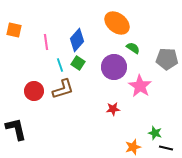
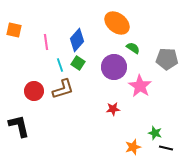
black L-shape: moved 3 px right, 3 px up
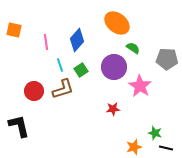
green square: moved 3 px right, 7 px down; rotated 24 degrees clockwise
orange star: moved 1 px right
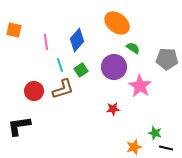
black L-shape: rotated 85 degrees counterclockwise
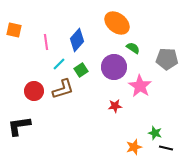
cyan line: moved 1 px left, 1 px up; rotated 64 degrees clockwise
red star: moved 2 px right, 3 px up
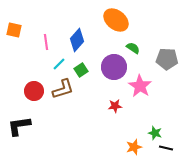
orange ellipse: moved 1 px left, 3 px up
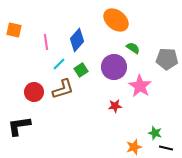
red circle: moved 1 px down
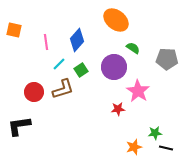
pink star: moved 2 px left, 5 px down
red star: moved 3 px right, 3 px down
green star: rotated 24 degrees counterclockwise
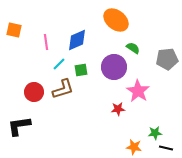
blue diamond: rotated 25 degrees clockwise
gray pentagon: rotated 10 degrees counterclockwise
green square: rotated 24 degrees clockwise
orange star: rotated 28 degrees clockwise
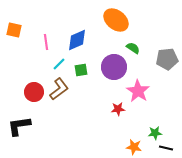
brown L-shape: moved 4 px left; rotated 20 degrees counterclockwise
